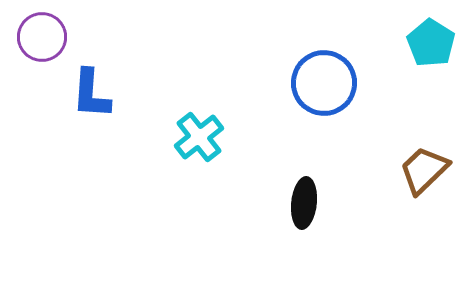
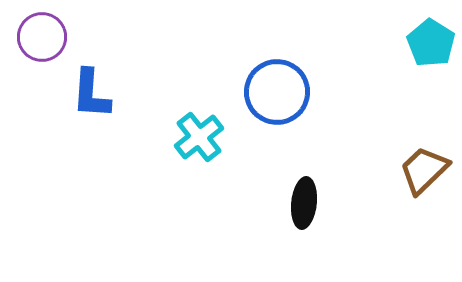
blue circle: moved 47 px left, 9 px down
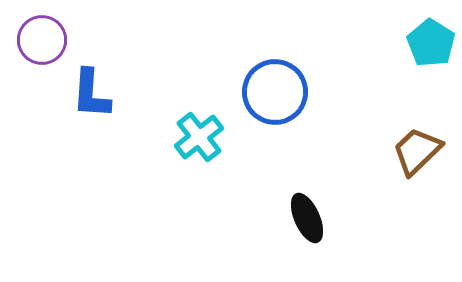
purple circle: moved 3 px down
blue circle: moved 2 px left
brown trapezoid: moved 7 px left, 19 px up
black ellipse: moved 3 px right, 15 px down; rotated 30 degrees counterclockwise
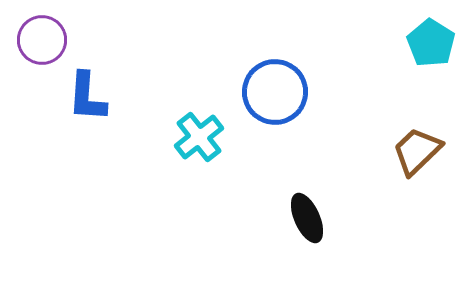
blue L-shape: moved 4 px left, 3 px down
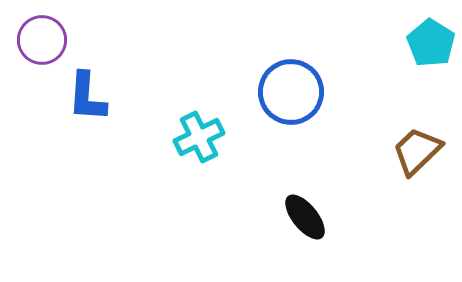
blue circle: moved 16 px right
cyan cross: rotated 12 degrees clockwise
black ellipse: moved 2 px left, 1 px up; rotated 15 degrees counterclockwise
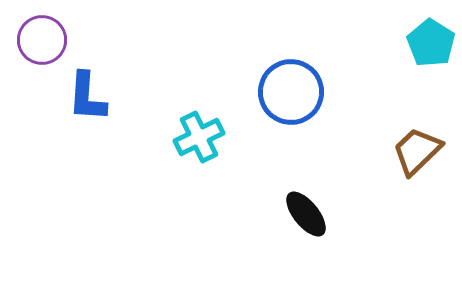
black ellipse: moved 1 px right, 3 px up
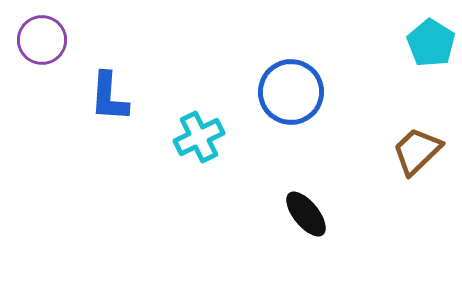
blue L-shape: moved 22 px right
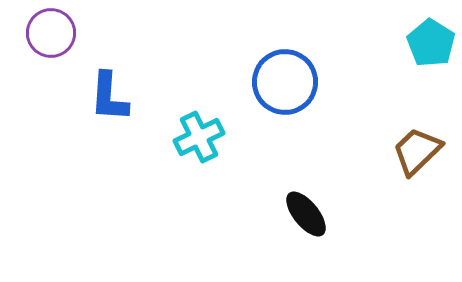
purple circle: moved 9 px right, 7 px up
blue circle: moved 6 px left, 10 px up
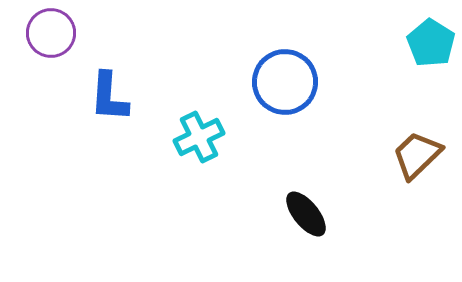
brown trapezoid: moved 4 px down
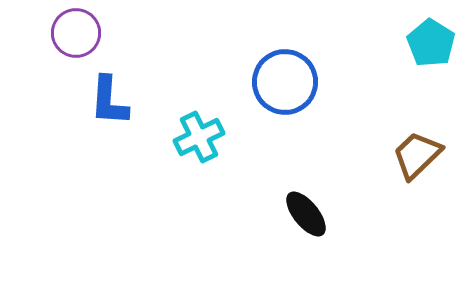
purple circle: moved 25 px right
blue L-shape: moved 4 px down
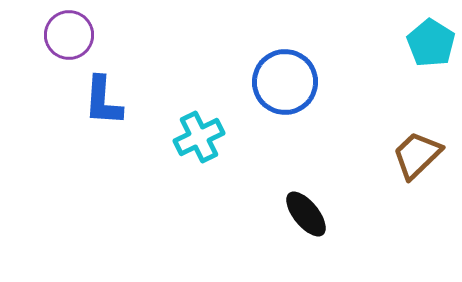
purple circle: moved 7 px left, 2 px down
blue L-shape: moved 6 px left
